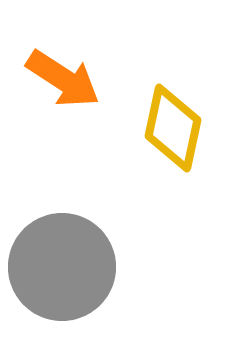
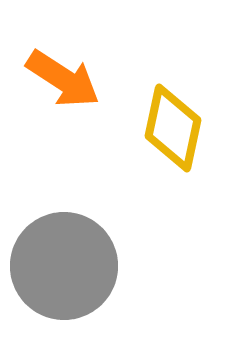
gray circle: moved 2 px right, 1 px up
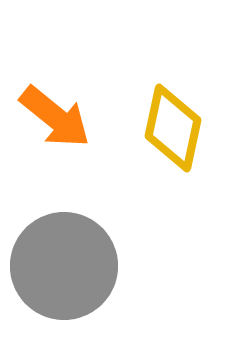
orange arrow: moved 8 px left, 38 px down; rotated 6 degrees clockwise
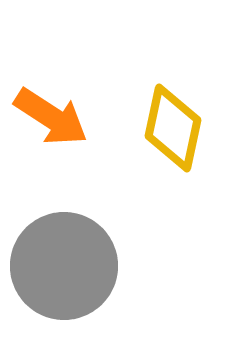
orange arrow: moved 4 px left; rotated 6 degrees counterclockwise
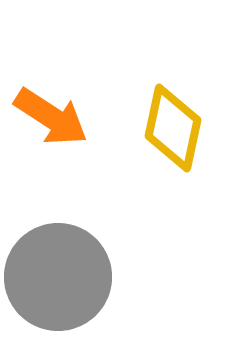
gray circle: moved 6 px left, 11 px down
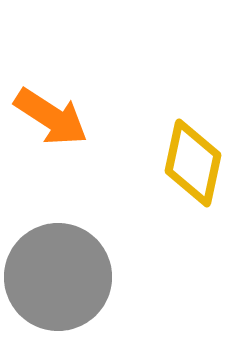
yellow diamond: moved 20 px right, 35 px down
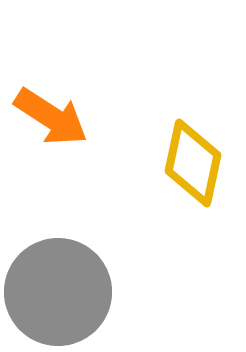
gray circle: moved 15 px down
